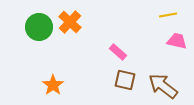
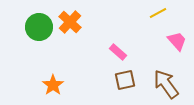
yellow line: moved 10 px left, 2 px up; rotated 18 degrees counterclockwise
pink trapezoid: rotated 35 degrees clockwise
brown square: rotated 25 degrees counterclockwise
brown arrow: moved 3 px right, 2 px up; rotated 16 degrees clockwise
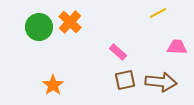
pink trapezoid: moved 6 px down; rotated 45 degrees counterclockwise
brown arrow: moved 5 px left, 2 px up; rotated 132 degrees clockwise
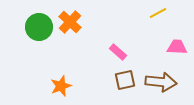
orange star: moved 8 px right, 1 px down; rotated 15 degrees clockwise
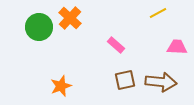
orange cross: moved 4 px up
pink rectangle: moved 2 px left, 7 px up
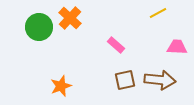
brown arrow: moved 1 px left, 2 px up
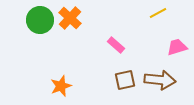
green circle: moved 1 px right, 7 px up
pink trapezoid: rotated 20 degrees counterclockwise
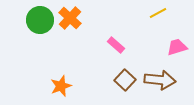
brown square: rotated 35 degrees counterclockwise
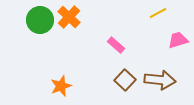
orange cross: moved 1 px left, 1 px up
pink trapezoid: moved 1 px right, 7 px up
